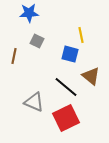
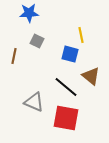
red square: rotated 36 degrees clockwise
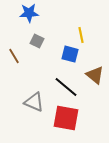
brown line: rotated 42 degrees counterclockwise
brown triangle: moved 4 px right, 1 px up
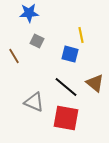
brown triangle: moved 8 px down
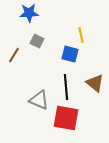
brown line: moved 1 px up; rotated 63 degrees clockwise
black line: rotated 45 degrees clockwise
gray triangle: moved 5 px right, 2 px up
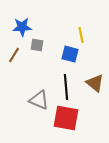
blue star: moved 7 px left, 14 px down
gray square: moved 4 px down; rotated 16 degrees counterclockwise
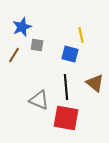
blue star: rotated 18 degrees counterclockwise
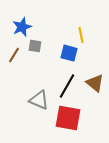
gray square: moved 2 px left, 1 px down
blue square: moved 1 px left, 1 px up
black line: moved 1 px right, 1 px up; rotated 35 degrees clockwise
red square: moved 2 px right
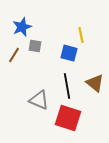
black line: rotated 40 degrees counterclockwise
red square: rotated 8 degrees clockwise
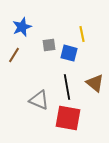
yellow line: moved 1 px right, 1 px up
gray square: moved 14 px right, 1 px up; rotated 16 degrees counterclockwise
black line: moved 1 px down
red square: rotated 8 degrees counterclockwise
